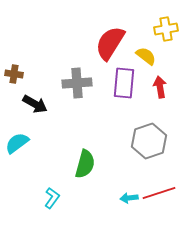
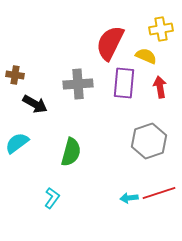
yellow cross: moved 5 px left
red semicircle: rotated 6 degrees counterclockwise
yellow semicircle: rotated 15 degrees counterclockwise
brown cross: moved 1 px right, 1 px down
gray cross: moved 1 px right, 1 px down
green semicircle: moved 14 px left, 12 px up
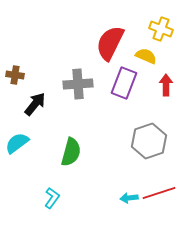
yellow cross: rotated 30 degrees clockwise
purple rectangle: rotated 16 degrees clockwise
red arrow: moved 6 px right, 2 px up; rotated 10 degrees clockwise
black arrow: rotated 80 degrees counterclockwise
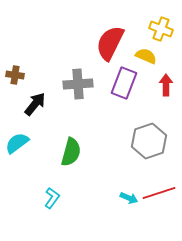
cyan arrow: rotated 150 degrees counterclockwise
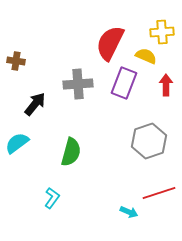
yellow cross: moved 1 px right, 3 px down; rotated 25 degrees counterclockwise
brown cross: moved 1 px right, 14 px up
cyan arrow: moved 14 px down
